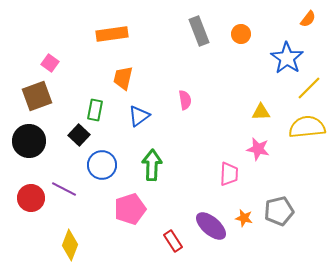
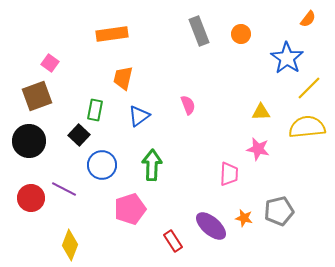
pink semicircle: moved 3 px right, 5 px down; rotated 12 degrees counterclockwise
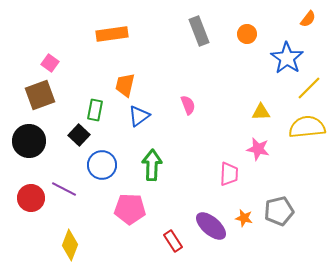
orange circle: moved 6 px right
orange trapezoid: moved 2 px right, 7 px down
brown square: moved 3 px right, 1 px up
pink pentagon: rotated 20 degrees clockwise
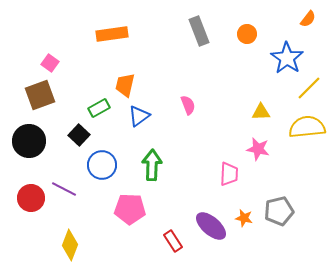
green rectangle: moved 4 px right, 2 px up; rotated 50 degrees clockwise
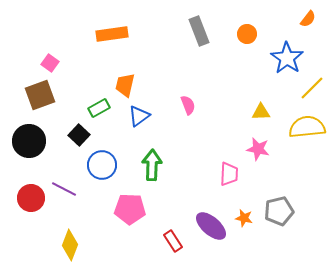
yellow line: moved 3 px right
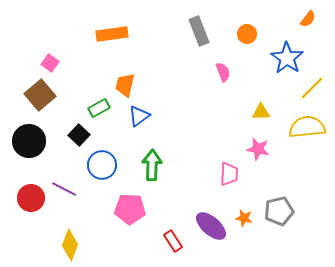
brown square: rotated 20 degrees counterclockwise
pink semicircle: moved 35 px right, 33 px up
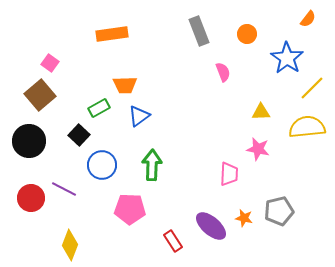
orange trapezoid: rotated 105 degrees counterclockwise
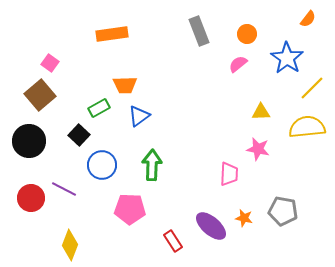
pink semicircle: moved 15 px right, 8 px up; rotated 108 degrees counterclockwise
gray pentagon: moved 4 px right; rotated 24 degrees clockwise
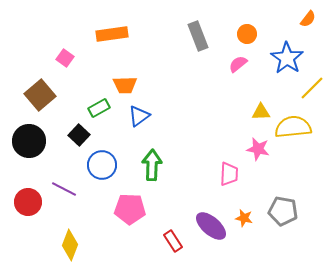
gray rectangle: moved 1 px left, 5 px down
pink square: moved 15 px right, 5 px up
yellow semicircle: moved 14 px left
red circle: moved 3 px left, 4 px down
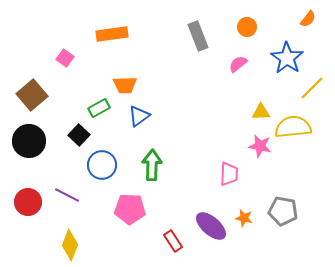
orange circle: moved 7 px up
brown square: moved 8 px left
pink star: moved 2 px right, 3 px up
purple line: moved 3 px right, 6 px down
